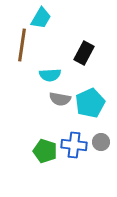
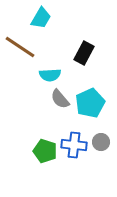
brown line: moved 2 px left, 2 px down; rotated 64 degrees counterclockwise
gray semicircle: rotated 40 degrees clockwise
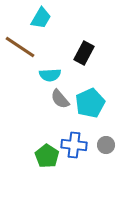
gray circle: moved 5 px right, 3 px down
green pentagon: moved 2 px right, 5 px down; rotated 15 degrees clockwise
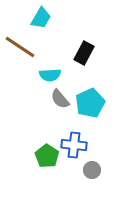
gray circle: moved 14 px left, 25 px down
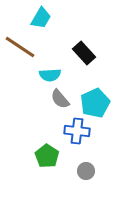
black rectangle: rotated 70 degrees counterclockwise
cyan pentagon: moved 5 px right
blue cross: moved 3 px right, 14 px up
gray circle: moved 6 px left, 1 px down
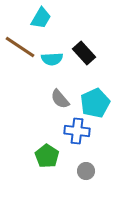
cyan semicircle: moved 2 px right, 16 px up
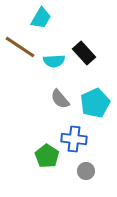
cyan semicircle: moved 2 px right, 2 px down
blue cross: moved 3 px left, 8 px down
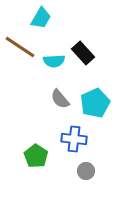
black rectangle: moved 1 px left
green pentagon: moved 11 px left
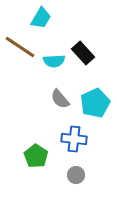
gray circle: moved 10 px left, 4 px down
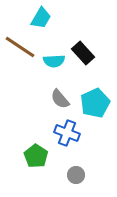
blue cross: moved 7 px left, 6 px up; rotated 15 degrees clockwise
